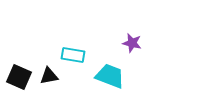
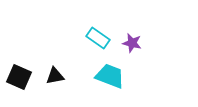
cyan rectangle: moved 25 px right, 17 px up; rotated 25 degrees clockwise
black triangle: moved 6 px right
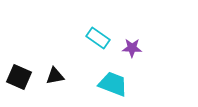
purple star: moved 5 px down; rotated 12 degrees counterclockwise
cyan trapezoid: moved 3 px right, 8 px down
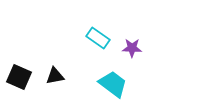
cyan trapezoid: rotated 16 degrees clockwise
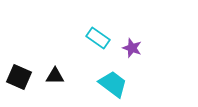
purple star: rotated 18 degrees clockwise
black triangle: rotated 12 degrees clockwise
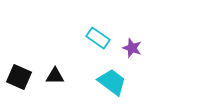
cyan trapezoid: moved 1 px left, 2 px up
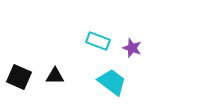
cyan rectangle: moved 3 px down; rotated 15 degrees counterclockwise
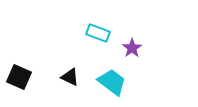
cyan rectangle: moved 8 px up
purple star: rotated 18 degrees clockwise
black triangle: moved 15 px right, 1 px down; rotated 24 degrees clockwise
